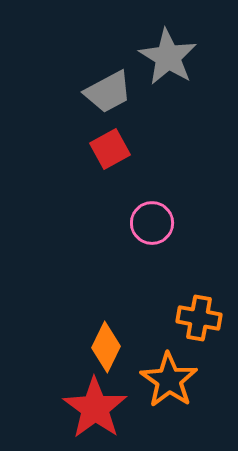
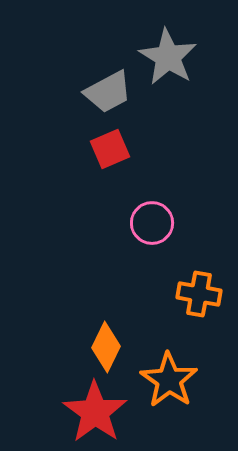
red square: rotated 6 degrees clockwise
orange cross: moved 24 px up
red star: moved 4 px down
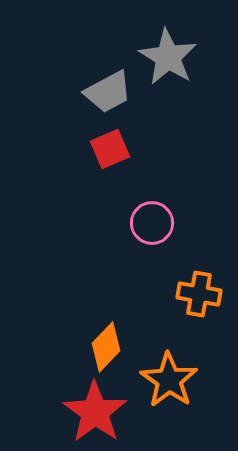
orange diamond: rotated 18 degrees clockwise
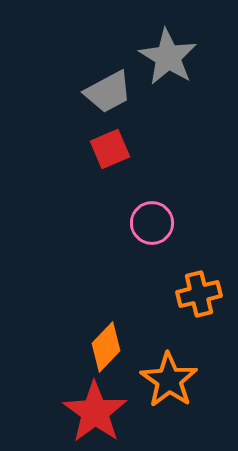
orange cross: rotated 24 degrees counterclockwise
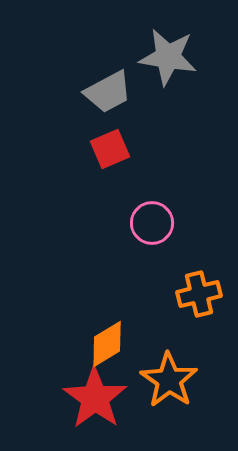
gray star: rotated 22 degrees counterclockwise
orange diamond: moved 1 px right, 3 px up; rotated 15 degrees clockwise
red star: moved 14 px up
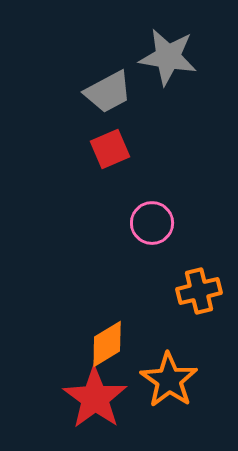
orange cross: moved 3 px up
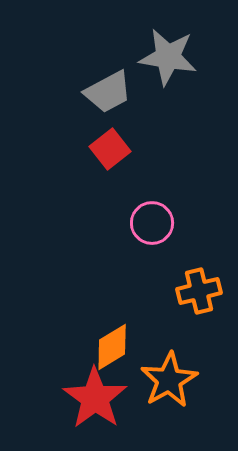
red square: rotated 15 degrees counterclockwise
orange diamond: moved 5 px right, 3 px down
orange star: rotated 8 degrees clockwise
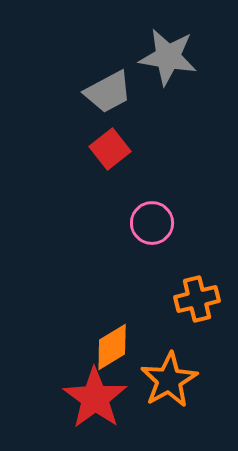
orange cross: moved 2 px left, 8 px down
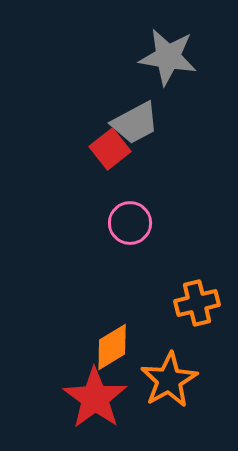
gray trapezoid: moved 27 px right, 31 px down
pink circle: moved 22 px left
orange cross: moved 4 px down
